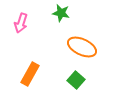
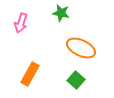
orange ellipse: moved 1 px left, 1 px down
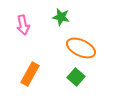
green star: moved 4 px down
pink arrow: moved 2 px right, 2 px down; rotated 30 degrees counterclockwise
green square: moved 3 px up
